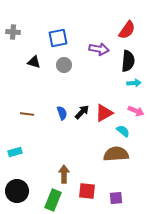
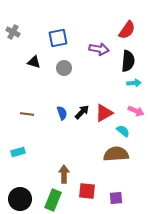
gray cross: rotated 24 degrees clockwise
gray circle: moved 3 px down
cyan rectangle: moved 3 px right
black circle: moved 3 px right, 8 px down
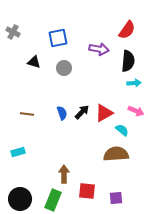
cyan semicircle: moved 1 px left, 1 px up
